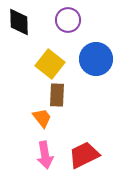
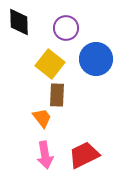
purple circle: moved 2 px left, 8 px down
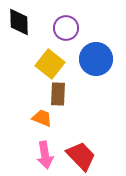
brown rectangle: moved 1 px right, 1 px up
orange trapezoid: rotated 30 degrees counterclockwise
red trapezoid: moved 3 px left, 1 px down; rotated 72 degrees clockwise
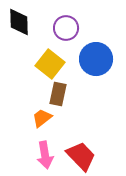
brown rectangle: rotated 10 degrees clockwise
orange trapezoid: rotated 60 degrees counterclockwise
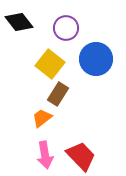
black diamond: rotated 36 degrees counterclockwise
brown rectangle: rotated 20 degrees clockwise
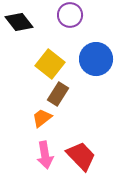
purple circle: moved 4 px right, 13 px up
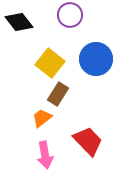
yellow square: moved 1 px up
red trapezoid: moved 7 px right, 15 px up
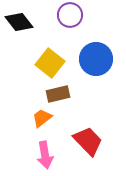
brown rectangle: rotated 45 degrees clockwise
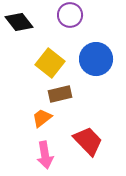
brown rectangle: moved 2 px right
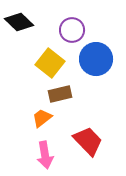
purple circle: moved 2 px right, 15 px down
black diamond: rotated 8 degrees counterclockwise
